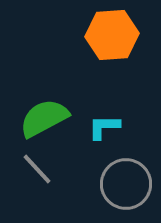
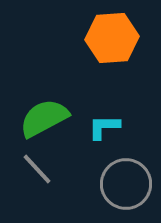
orange hexagon: moved 3 px down
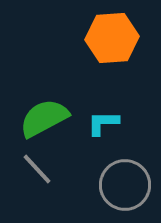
cyan L-shape: moved 1 px left, 4 px up
gray circle: moved 1 px left, 1 px down
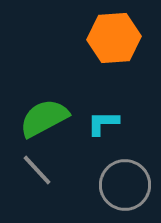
orange hexagon: moved 2 px right
gray line: moved 1 px down
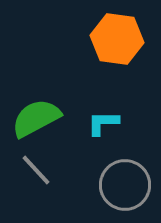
orange hexagon: moved 3 px right, 1 px down; rotated 12 degrees clockwise
green semicircle: moved 8 px left
gray line: moved 1 px left
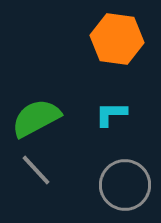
cyan L-shape: moved 8 px right, 9 px up
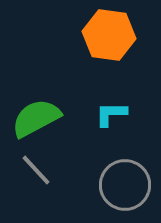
orange hexagon: moved 8 px left, 4 px up
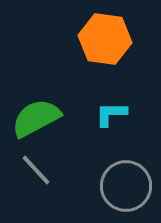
orange hexagon: moved 4 px left, 4 px down
gray circle: moved 1 px right, 1 px down
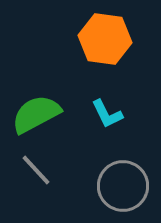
cyan L-shape: moved 4 px left; rotated 116 degrees counterclockwise
green semicircle: moved 4 px up
gray circle: moved 3 px left
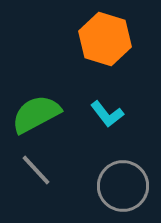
orange hexagon: rotated 9 degrees clockwise
cyan L-shape: rotated 12 degrees counterclockwise
